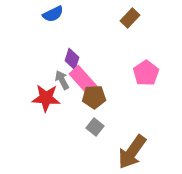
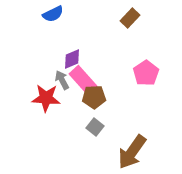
purple diamond: rotated 50 degrees clockwise
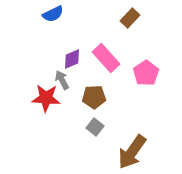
pink rectangle: moved 23 px right, 22 px up
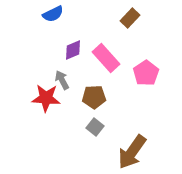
purple diamond: moved 1 px right, 9 px up
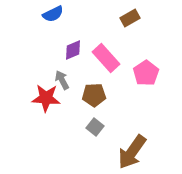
brown rectangle: rotated 18 degrees clockwise
brown pentagon: moved 2 px up
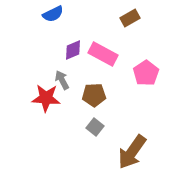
pink rectangle: moved 3 px left, 4 px up; rotated 20 degrees counterclockwise
